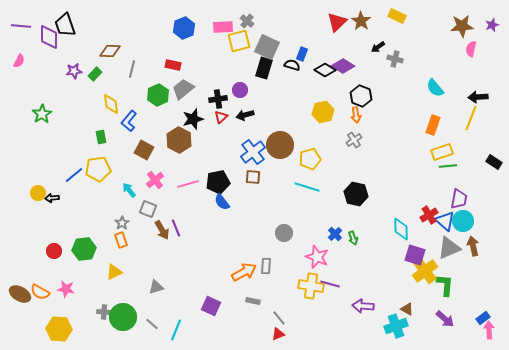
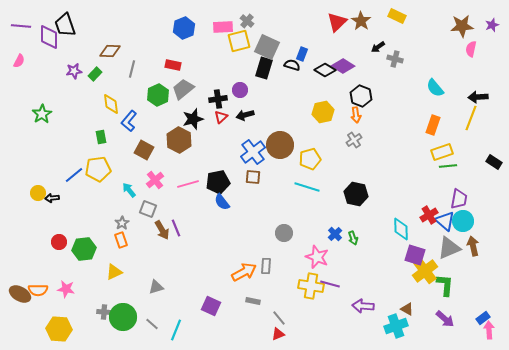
red circle at (54, 251): moved 5 px right, 9 px up
orange semicircle at (40, 292): moved 2 px left, 2 px up; rotated 30 degrees counterclockwise
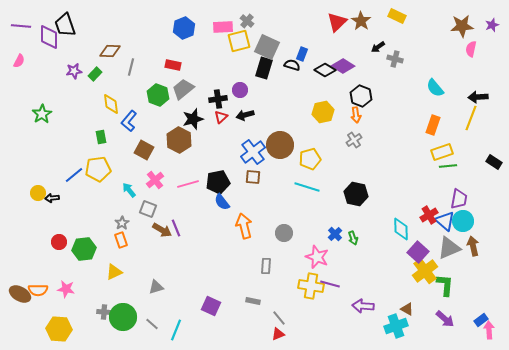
gray line at (132, 69): moved 1 px left, 2 px up
green hexagon at (158, 95): rotated 15 degrees counterclockwise
brown arrow at (162, 230): rotated 30 degrees counterclockwise
purple square at (415, 255): moved 3 px right, 3 px up; rotated 25 degrees clockwise
orange arrow at (244, 272): moved 46 px up; rotated 75 degrees counterclockwise
blue rectangle at (483, 318): moved 2 px left, 2 px down
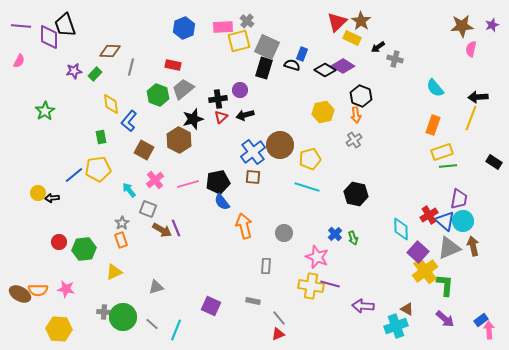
yellow rectangle at (397, 16): moved 45 px left, 22 px down
green star at (42, 114): moved 3 px right, 3 px up
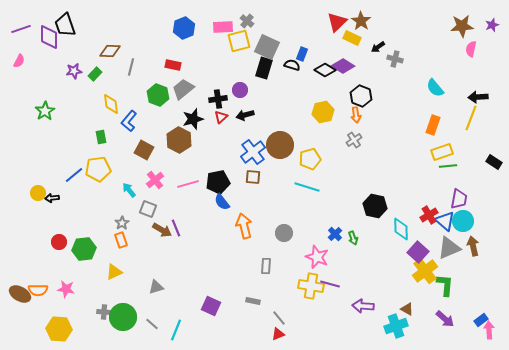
purple line at (21, 26): moved 3 px down; rotated 24 degrees counterclockwise
black hexagon at (356, 194): moved 19 px right, 12 px down
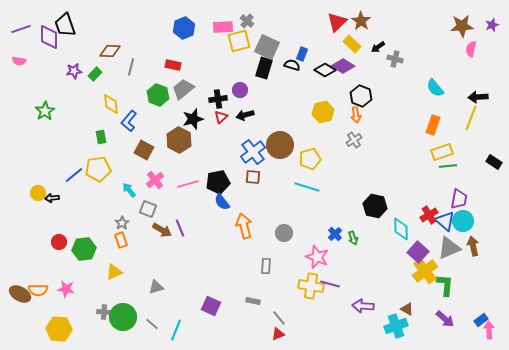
yellow rectangle at (352, 38): moved 6 px down; rotated 18 degrees clockwise
pink semicircle at (19, 61): rotated 72 degrees clockwise
purple line at (176, 228): moved 4 px right
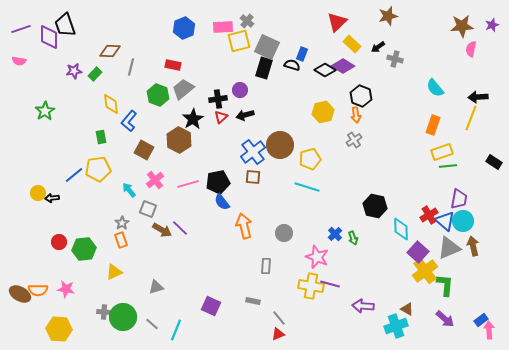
brown star at (361, 21): moved 27 px right, 5 px up; rotated 24 degrees clockwise
black star at (193, 119): rotated 15 degrees counterclockwise
purple line at (180, 228): rotated 24 degrees counterclockwise
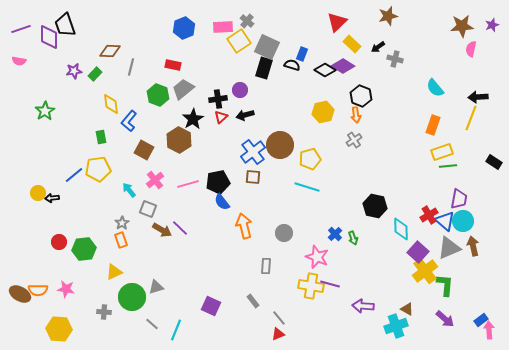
yellow square at (239, 41): rotated 20 degrees counterclockwise
gray rectangle at (253, 301): rotated 40 degrees clockwise
green circle at (123, 317): moved 9 px right, 20 px up
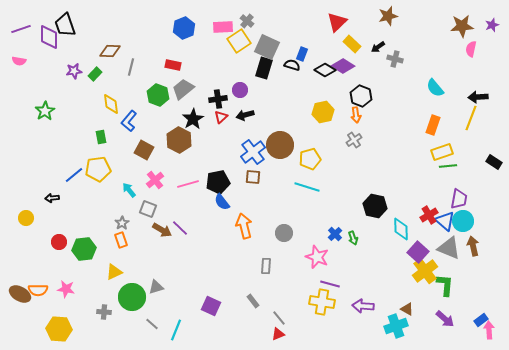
yellow circle at (38, 193): moved 12 px left, 25 px down
gray triangle at (449, 248): rotated 45 degrees clockwise
yellow cross at (311, 286): moved 11 px right, 16 px down
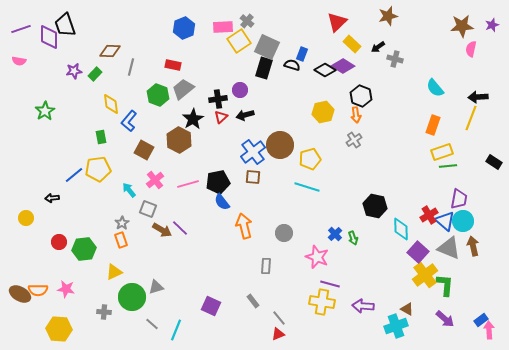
yellow cross at (425, 271): moved 4 px down
